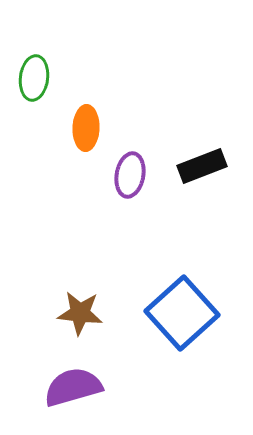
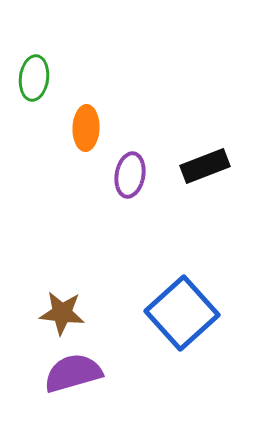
black rectangle: moved 3 px right
brown star: moved 18 px left
purple semicircle: moved 14 px up
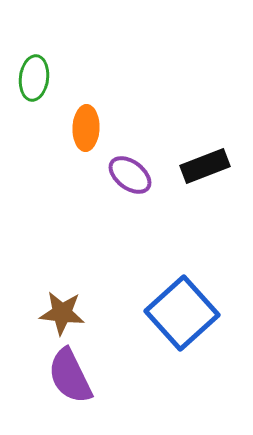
purple ellipse: rotated 63 degrees counterclockwise
purple semicircle: moved 3 px left, 3 px down; rotated 100 degrees counterclockwise
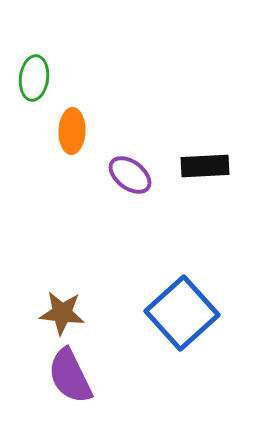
orange ellipse: moved 14 px left, 3 px down
black rectangle: rotated 18 degrees clockwise
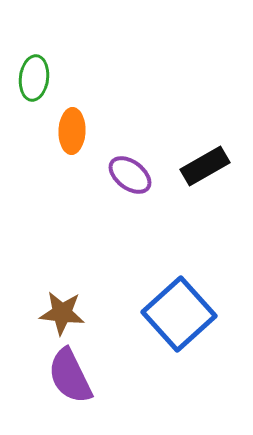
black rectangle: rotated 27 degrees counterclockwise
blue square: moved 3 px left, 1 px down
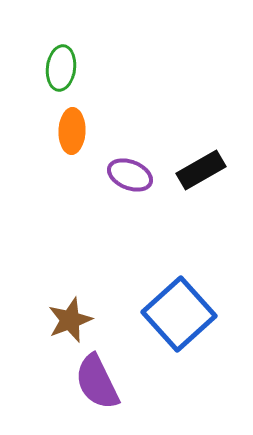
green ellipse: moved 27 px right, 10 px up
black rectangle: moved 4 px left, 4 px down
purple ellipse: rotated 15 degrees counterclockwise
brown star: moved 8 px right, 7 px down; rotated 27 degrees counterclockwise
purple semicircle: moved 27 px right, 6 px down
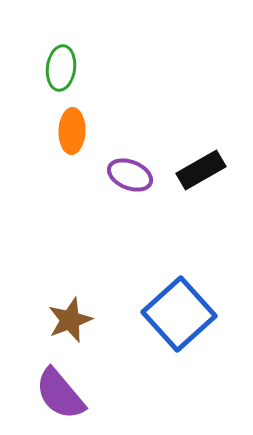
purple semicircle: moved 37 px left, 12 px down; rotated 14 degrees counterclockwise
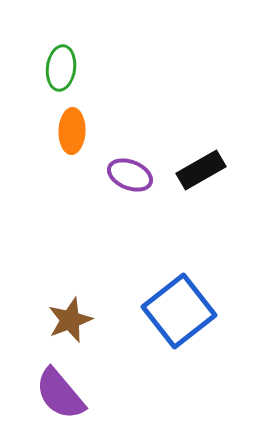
blue square: moved 3 px up; rotated 4 degrees clockwise
